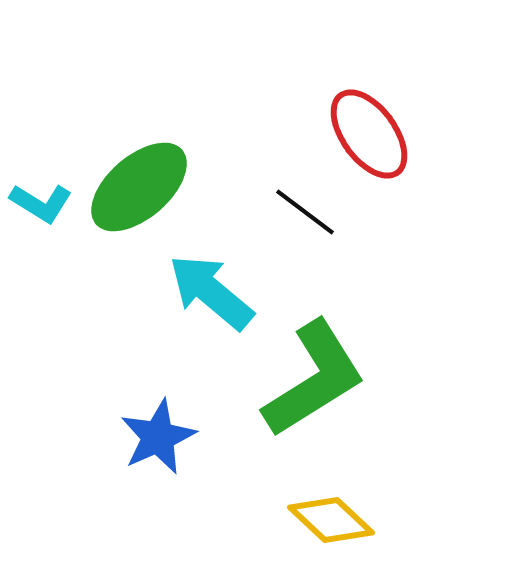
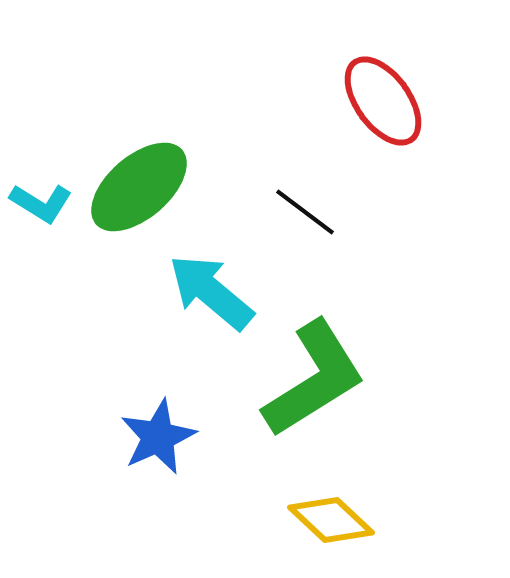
red ellipse: moved 14 px right, 33 px up
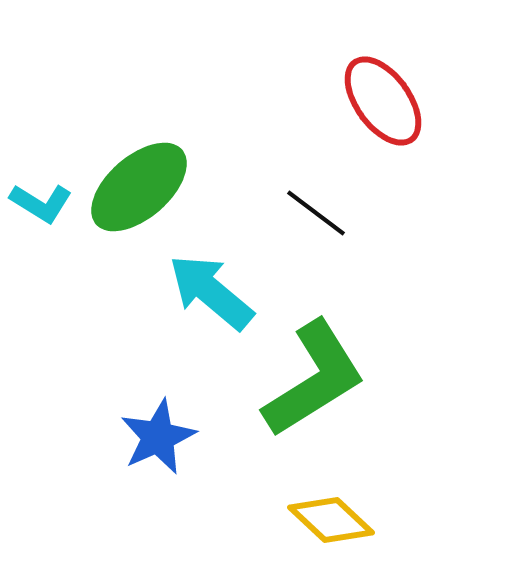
black line: moved 11 px right, 1 px down
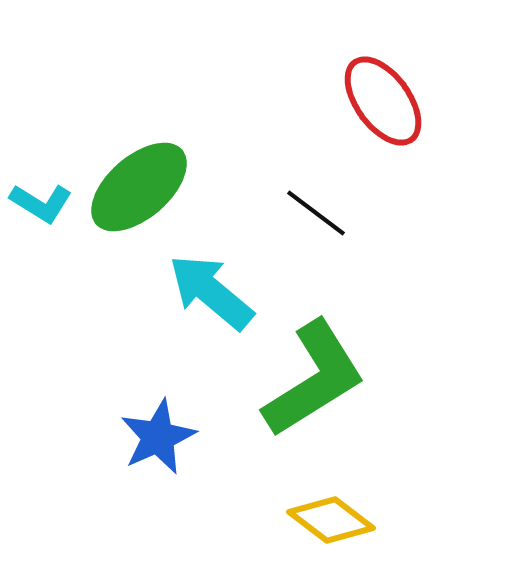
yellow diamond: rotated 6 degrees counterclockwise
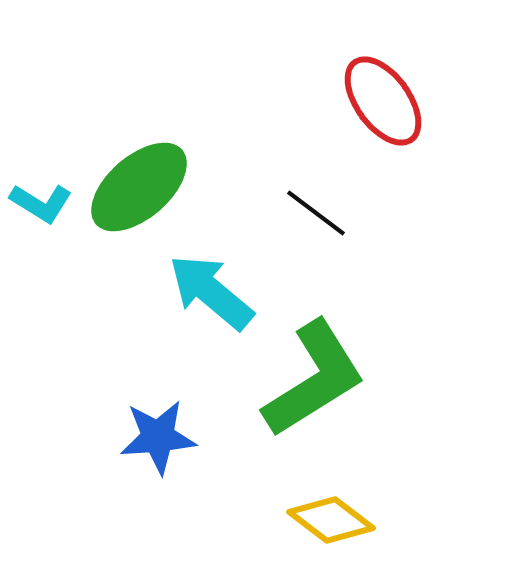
blue star: rotated 20 degrees clockwise
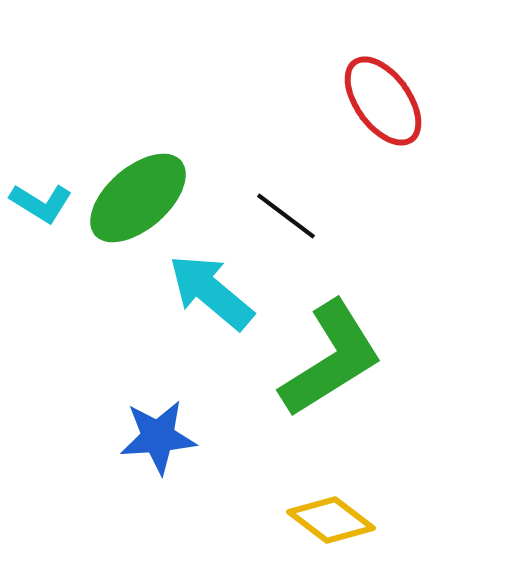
green ellipse: moved 1 px left, 11 px down
black line: moved 30 px left, 3 px down
green L-shape: moved 17 px right, 20 px up
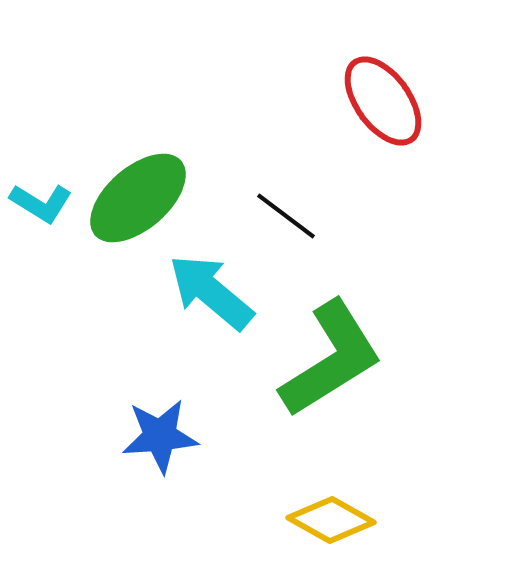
blue star: moved 2 px right, 1 px up
yellow diamond: rotated 8 degrees counterclockwise
